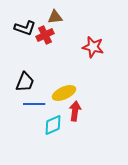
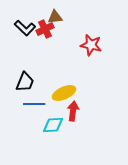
black L-shape: rotated 25 degrees clockwise
red cross: moved 6 px up
red star: moved 2 px left, 2 px up
red arrow: moved 2 px left
cyan diamond: rotated 20 degrees clockwise
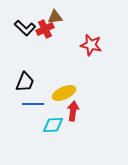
blue line: moved 1 px left
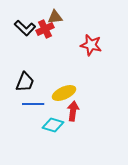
cyan diamond: rotated 20 degrees clockwise
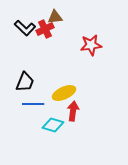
red star: rotated 20 degrees counterclockwise
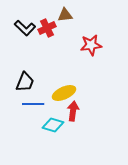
brown triangle: moved 10 px right, 2 px up
red cross: moved 2 px right, 1 px up
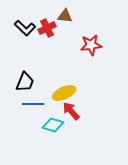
brown triangle: moved 1 px down; rotated 14 degrees clockwise
red arrow: moved 2 px left; rotated 48 degrees counterclockwise
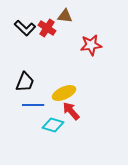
red cross: rotated 30 degrees counterclockwise
blue line: moved 1 px down
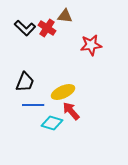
yellow ellipse: moved 1 px left, 1 px up
cyan diamond: moved 1 px left, 2 px up
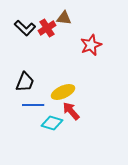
brown triangle: moved 1 px left, 2 px down
red cross: rotated 24 degrees clockwise
red star: rotated 15 degrees counterclockwise
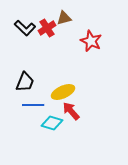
brown triangle: rotated 21 degrees counterclockwise
red star: moved 4 px up; rotated 25 degrees counterclockwise
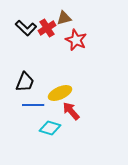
black L-shape: moved 1 px right
red star: moved 15 px left, 1 px up
yellow ellipse: moved 3 px left, 1 px down
cyan diamond: moved 2 px left, 5 px down
